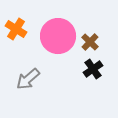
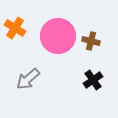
orange cross: moved 1 px left, 1 px up
brown cross: moved 1 px right, 1 px up; rotated 30 degrees counterclockwise
black cross: moved 11 px down
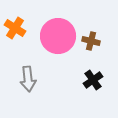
gray arrow: rotated 55 degrees counterclockwise
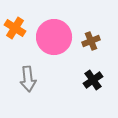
pink circle: moved 4 px left, 1 px down
brown cross: rotated 36 degrees counterclockwise
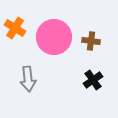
brown cross: rotated 30 degrees clockwise
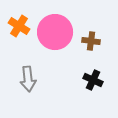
orange cross: moved 4 px right, 2 px up
pink circle: moved 1 px right, 5 px up
black cross: rotated 30 degrees counterclockwise
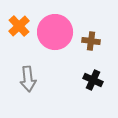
orange cross: rotated 15 degrees clockwise
